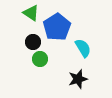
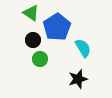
black circle: moved 2 px up
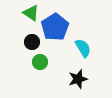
blue pentagon: moved 2 px left
black circle: moved 1 px left, 2 px down
green circle: moved 3 px down
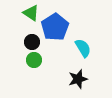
green circle: moved 6 px left, 2 px up
